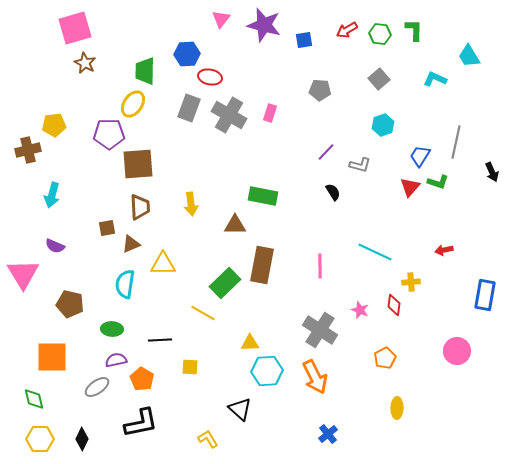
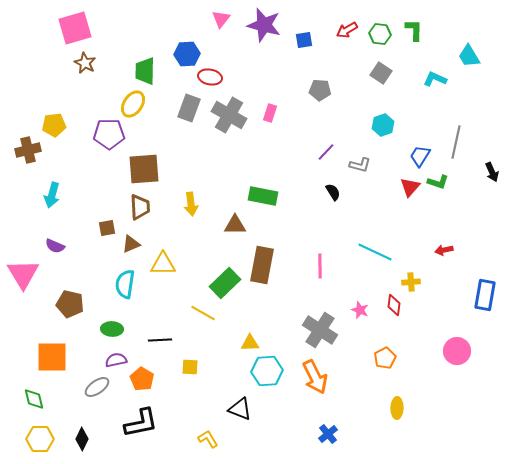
gray square at (379, 79): moved 2 px right, 6 px up; rotated 15 degrees counterclockwise
brown square at (138, 164): moved 6 px right, 5 px down
black triangle at (240, 409): rotated 20 degrees counterclockwise
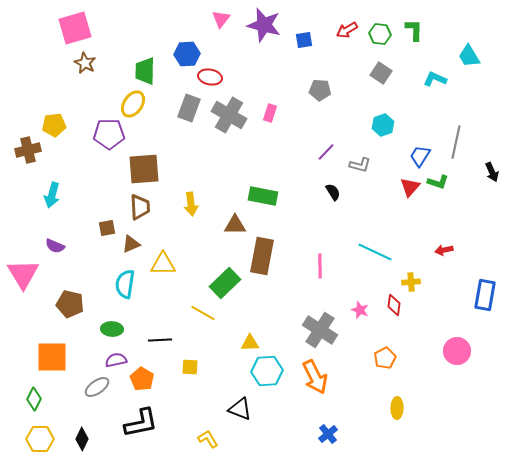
brown rectangle at (262, 265): moved 9 px up
green diamond at (34, 399): rotated 40 degrees clockwise
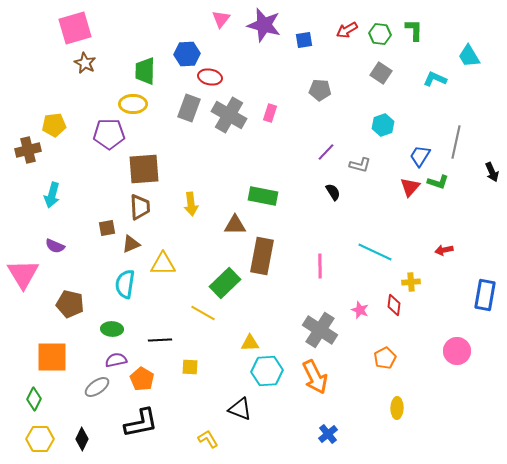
yellow ellipse at (133, 104): rotated 56 degrees clockwise
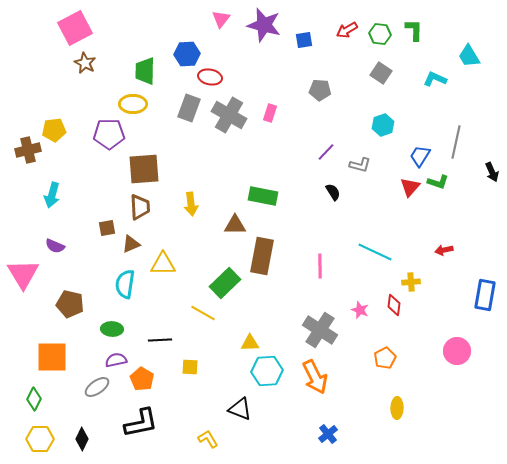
pink square at (75, 28): rotated 12 degrees counterclockwise
yellow pentagon at (54, 125): moved 5 px down
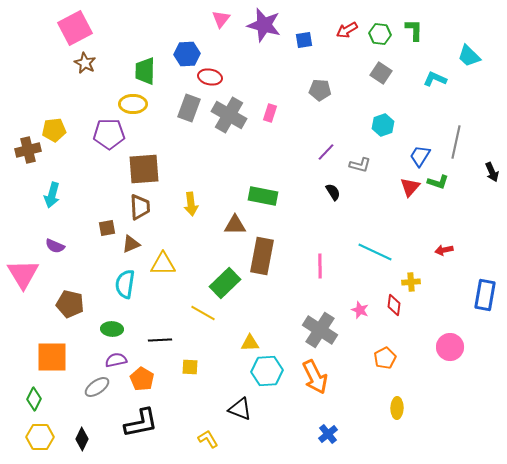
cyan trapezoid at (469, 56): rotated 15 degrees counterclockwise
pink circle at (457, 351): moved 7 px left, 4 px up
yellow hexagon at (40, 439): moved 2 px up
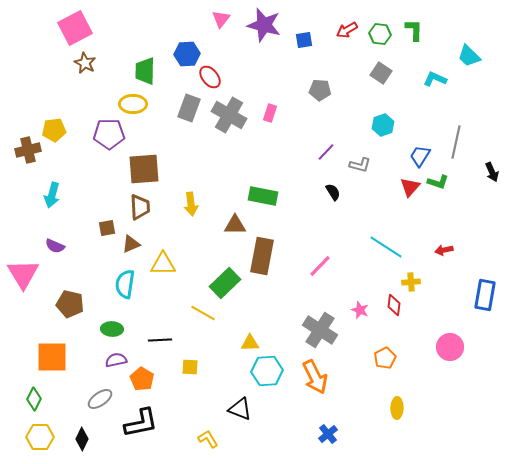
red ellipse at (210, 77): rotated 40 degrees clockwise
cyan line at (375, 252): moved 11 px right, 5 px up; rotated 8 degrees clockwise
pink line at (320, 266): rotated 45 degrees clockwise
gray ellipse at (97, 387): moved 3 px right, 12 px down
